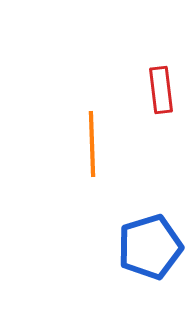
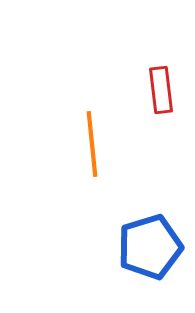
orange line: rotated 4 degrees counterclockwise
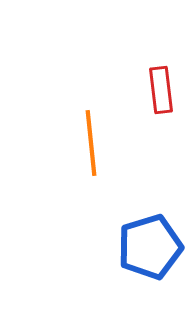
orange line: moved 1 px left, 1 px up
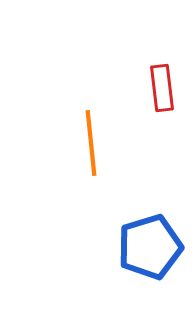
red rectangle: moved 1 px right, 2 px up
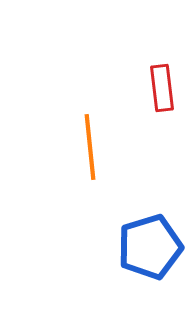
orange line: moved 1 px left, 4 px down
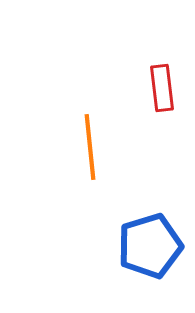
blue pentagon: moved 1 px up
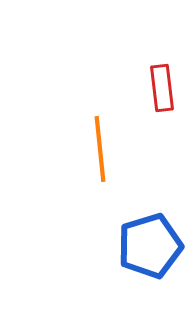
orange line: moved 10 px right, 2 px down
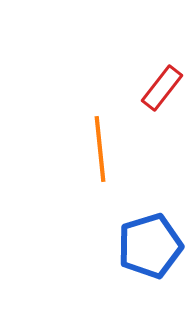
red rectangle: rotated 45 degrees clockwise
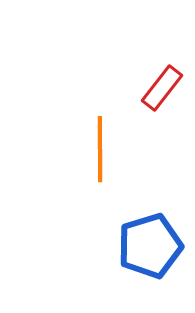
orange line: rotated 6 degrees clockwise
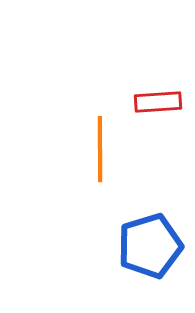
red rectangle: moved 4 px left, 14 px down; rotated 48 degrees clockwise
